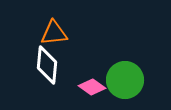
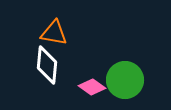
orange triangle: rotated 16 degrees clockwise
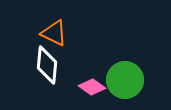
orange triangle: rotated 16 degrees clockwise
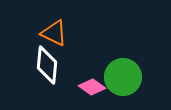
green circle: moved 2 px left, 3 px up
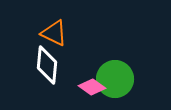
green circle: moved 8 px left, 2 px down
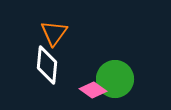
orange triangle: rotated 40 degrees clockwise
pink diamond: moved 1 px right, 3 px down
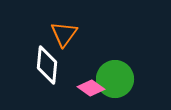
orange triangle: moved 10 px right, 1 px down
pink diamond: moved 2 px left, 2 px up
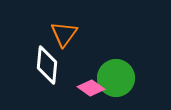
green circle: moved 1 px right, 1 px up
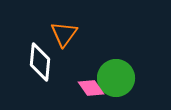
white diamond: moved 7 px left, 3 px up
pink diamond: rotated 20 degrees clockwise
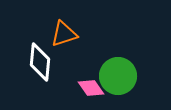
orange triangle: rotated 36 degrees clockwise
green circle: moved 2 px right, 2 px up
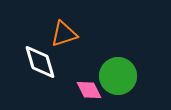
white diamond: rotated 21 degrees counterclockwise
pink diamond: moved 2 px left, 2 px down; rotated 8 degrees clockwise
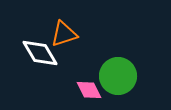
white diamond: moved 9 px up; rotated 15 degrees counterclockwise
